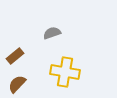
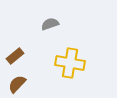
gray semicircle: moved 2 px left, 9 px up
yellow cross: moved 5 px right, 9 px up
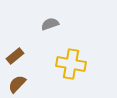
yellow cross: moved 1 px right, 1 px down
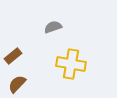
gray semicircle: moved 3 px right, 3 px down
brown rectangle: moved 2 px left
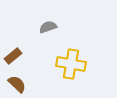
gray semicircle: moved 5 px left
brown semicircle: rotated 90 degrees clockwise
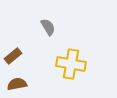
gray semicircle: rotated 78 degrees clockwise
brown semicircle: rotated 54 degrees counterclockwise
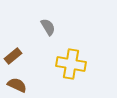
brown semicircle: moved 1 px down; rotated 36 degrees clockwise
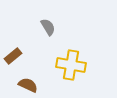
yellow cross: moved 1 px down
brown semicircle: moved 11 px right
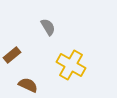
brown rectangle: moved 1 px left, 1 px up
yellow cross: rotated 20 degrees clockwise
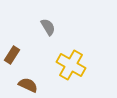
brown rectangle: rotated 18 degrees counterclockwise
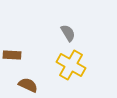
gray semicircle: moved 20 px right, 6 px down
brown rectangle: rotated 60 degrees clockwise
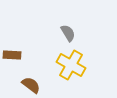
brown semicircle: moved 3 px right; rotated 12 degrees clockwise
